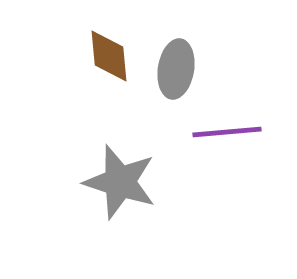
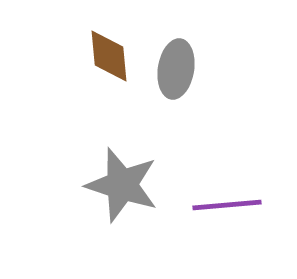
purple line: moved 73 px down
gray star: moved 2 px right, 3 px down
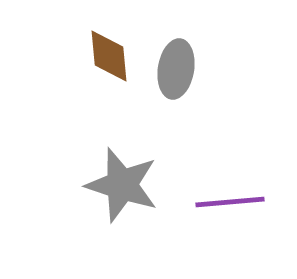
purple line: moved 3 px right, 3 px up
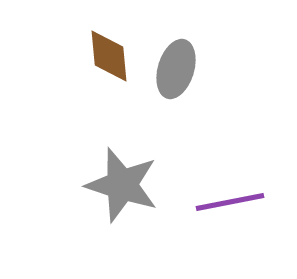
gray ellipse: rotated 8 degrees clockwise
purple line: rotated 6 degrees counterclockwise
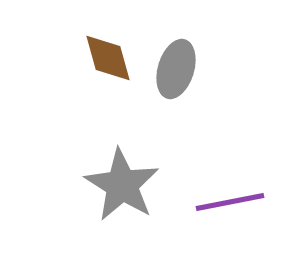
brown diamond: moved 1 px left, 2 px down; rotated 10 degrees counterclockwise
gray star: rotated 14 degrees clockwise
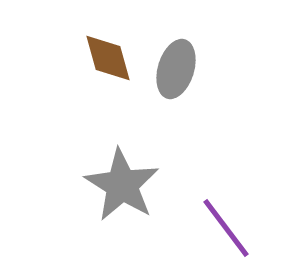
purple line: moved 4 px left, 26 px down; rotated 64 degrees clockwise
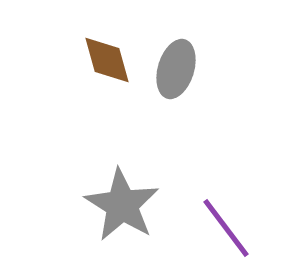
brown diamond: moved 1 px left, 2 px down
gray star: moved 20 px down
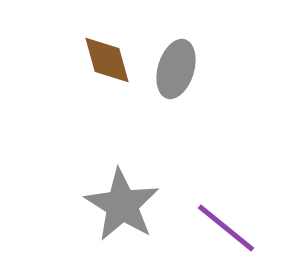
purple line: rotated 14 degrees counterclockwise
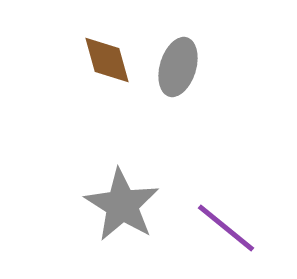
gray ellipse: moved 2 px right, 2 px up
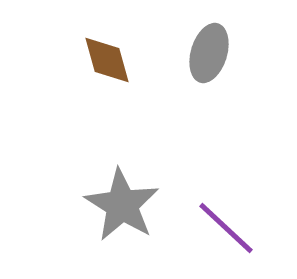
gray ellipse: moved 31 px right, 14 px up
purple line: rotated 4 degrees clockwise
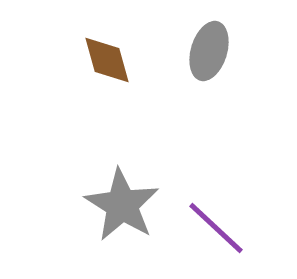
gray ellipse: moved 2 px up
purple line: moved 10 px left
